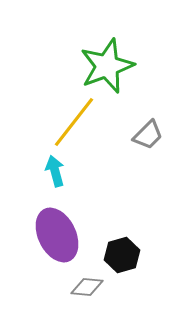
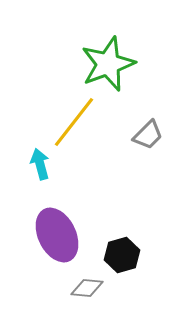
green star: moved 1 px right, 2 px up
cyan arrow: moved 15 px left, 7 px up
gray diamond: moved 1 px down
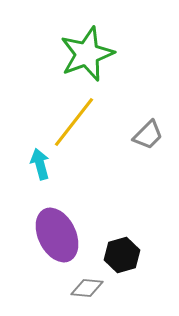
green star: moved 21 px left, 10 px up
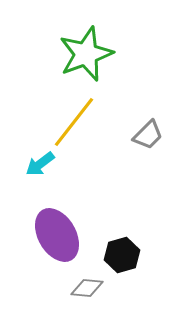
green star: moved 1 px left
cyan arrow: rotated 112 degrees counterclockwise
purple ellipse: rotated 4 degrees counterclockwise
